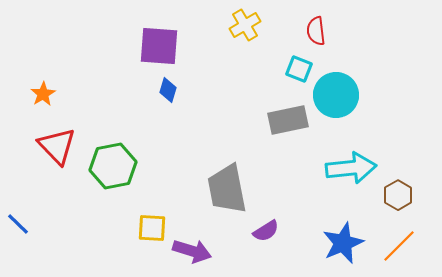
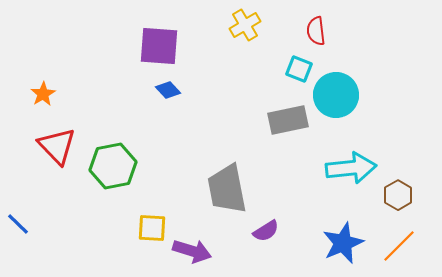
blue diamond: rotated 60 degrees counterclockwise
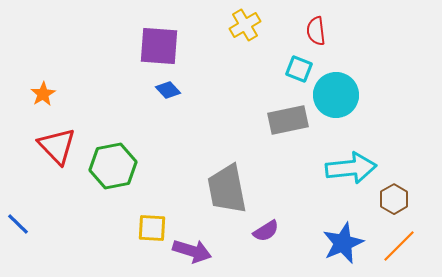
brown hexagon: moved 4 px left, 4 px down
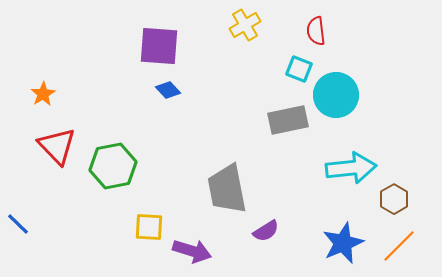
yellow square: moved 3 px left, 1 px up
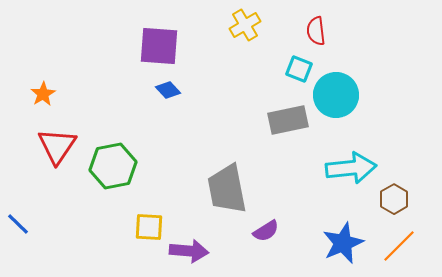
red triangle: rotated 18 degrees clockwise
purple arrow: moved 3 px left; rotated 12 degrees counterclockwise
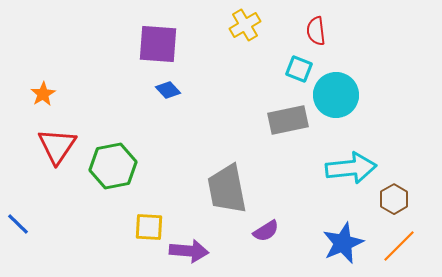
purple square: moved 1 px left, 2 px up
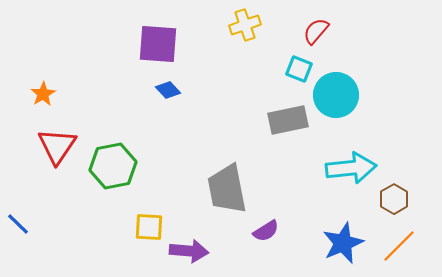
yellow cross: rotated 12 degrees clockwise
red semicircle: rotated 48 degrees clockwise
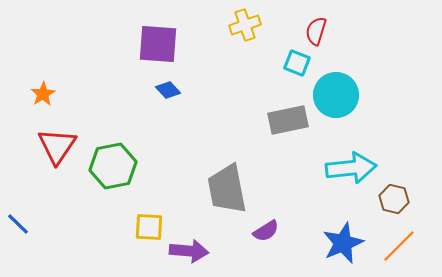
red semicircle: rotated 24 degrees counterclockwise
cyan square: moved 2 px left, 6 px up
brown hexagon: rotated 16 degrees counterclockwise
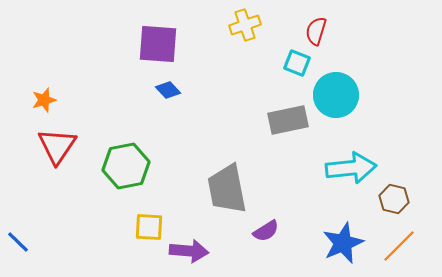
orange star: moved 1 px right, 6 px down; rotated 15 degrees clockwise
green hexagon: moved 13 px right
blue line: moved 18 px down
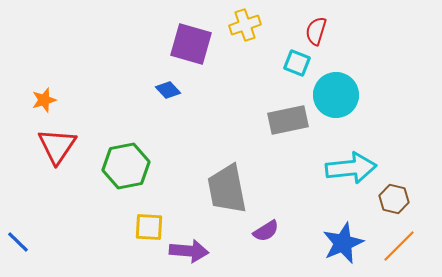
purple square: moved 33 px right; rotated 12 degrees clockwise
